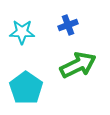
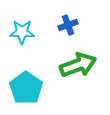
green arrow: rotated 6 degrees clockwise
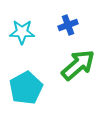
green arrow: rotated 21 degrees counterclockwise
cyan pentagon: rotated 8 degrees clockwise
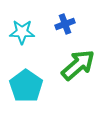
blue cross: moved 3 px left, 1 px up
cyan pentagon: moved 2 px up; rotated 8 degrees counterclockwise
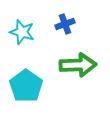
cyan star: rotated 15 degrees clockwise
green arrow: rotated 39 degrees clockwise
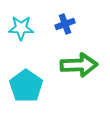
cyan star: moved 1 px left, 4 px up; rotated 15 degrees counterclockwise
green arrow: moved 1 px right
